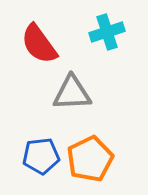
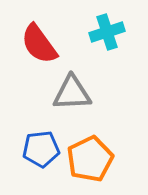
blue pentagon: moved 7 px up
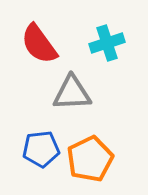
cyan cross: moved 11 px down
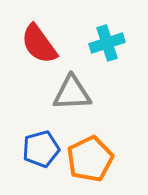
blue pentagon: rotated 9 degrees counterclockwise
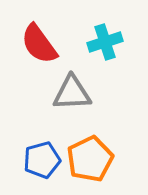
cyan cross: moved 2 px left, 1 px up
blue pentagon: moved 1 px right, 11 px down
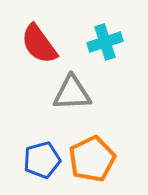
orange pentagon: moved 2 px right
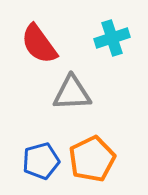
cyan cross: moved 7 px right, 4 px up
blue pentagon: moved 1 px left, 1 px down
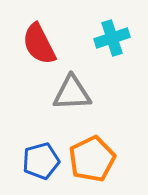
red semicircle: rotated 9 degrees clockwise
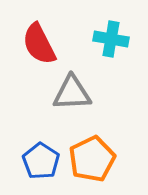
cyan cross: moved 1 px left, 1 px down; rotated 28 degrees clockwise
blue pentagon: rotated 24 degrees counterclockwise
